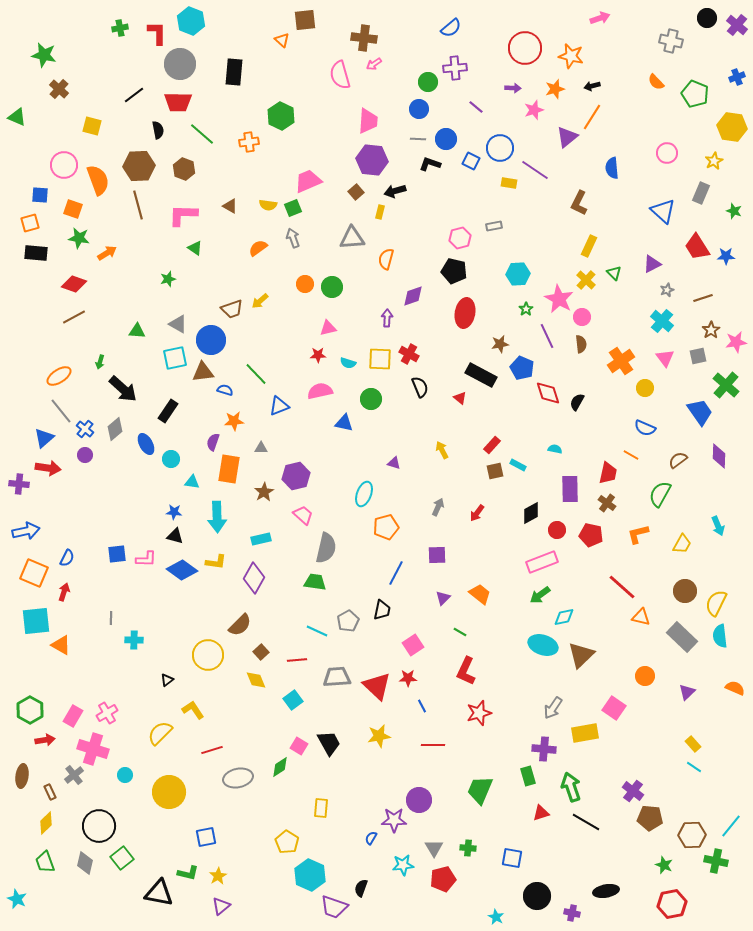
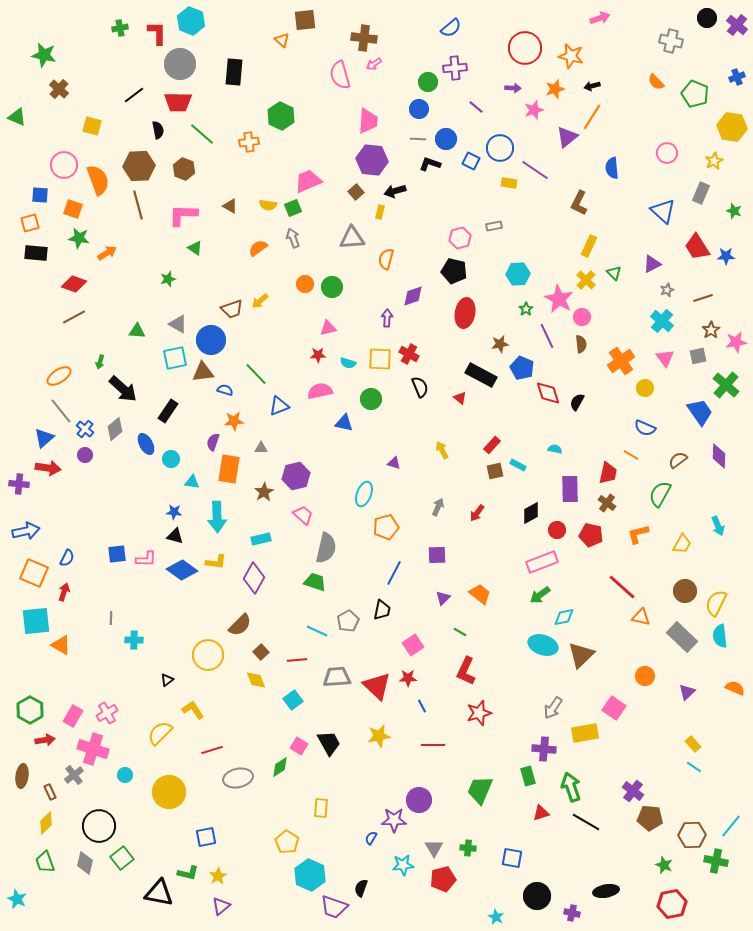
blue line at (396, 573): moved 2 px left
green trapezoid at (315, 582): rotated 10 degrees clockwise
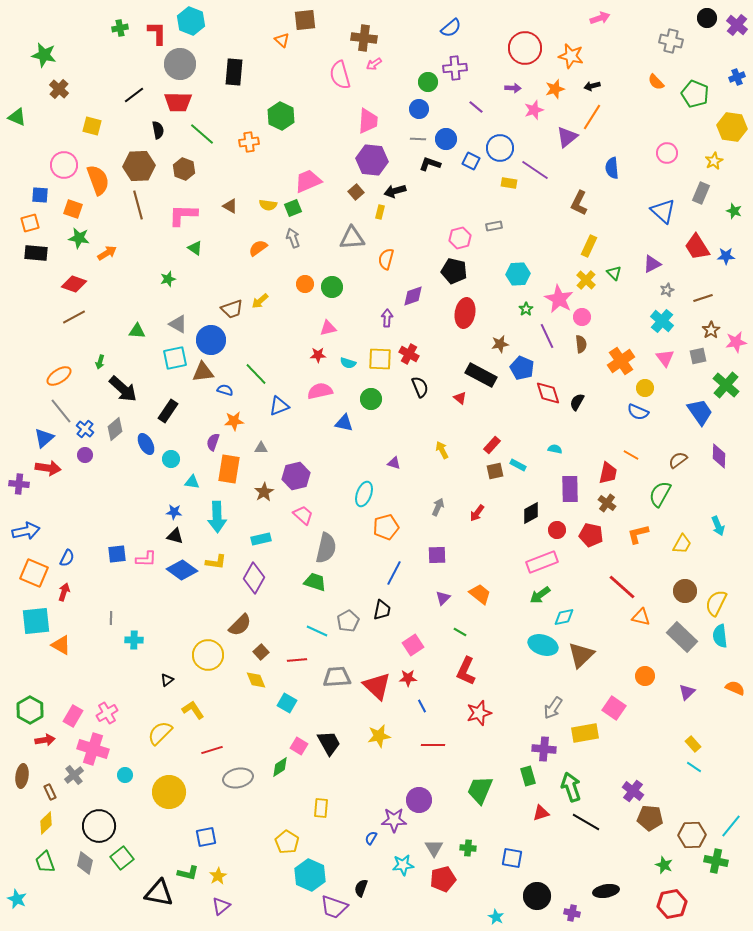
blue semicircle at (645, 428): moved 7 px left, 16 px up
cyan square at (293, 700): moved 6 px left, 3 px down; rotated 24 degrees counterclockwise
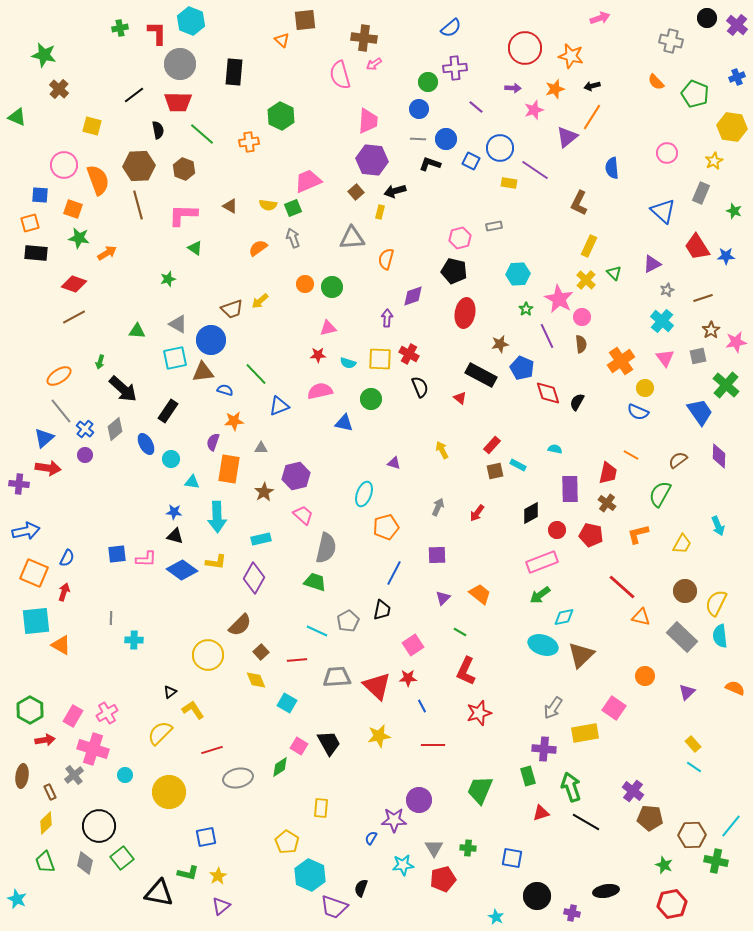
black triangle at (167, 680): moved 3 px right, 12 px down
